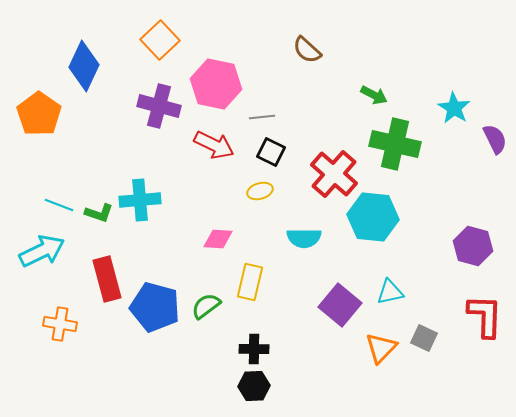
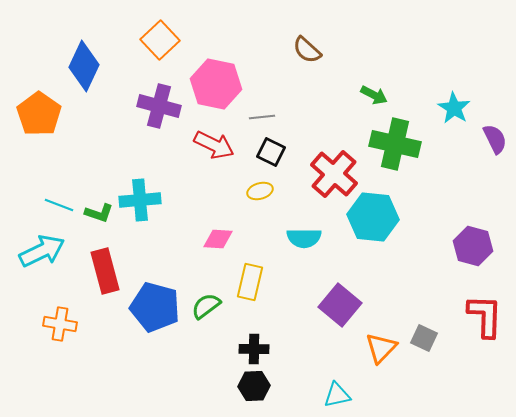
red rectangle: moved 2 px left, 8 px up
cyan triangle: moved 53 px left, 103 px down
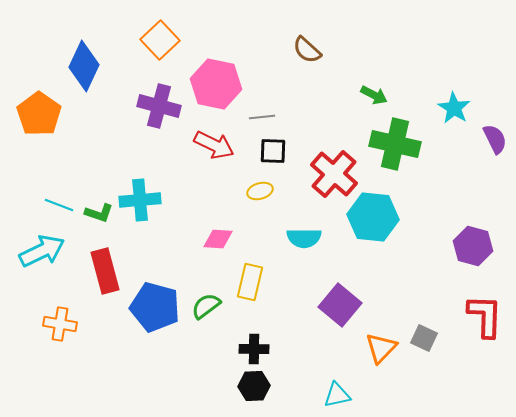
black square: moved 2 px right, 1 px up; rotated 24 degrees counterclockwise
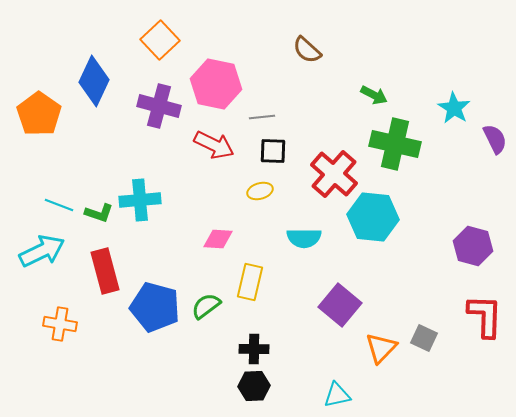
blue diamond: moved 10 px right, 15 px down
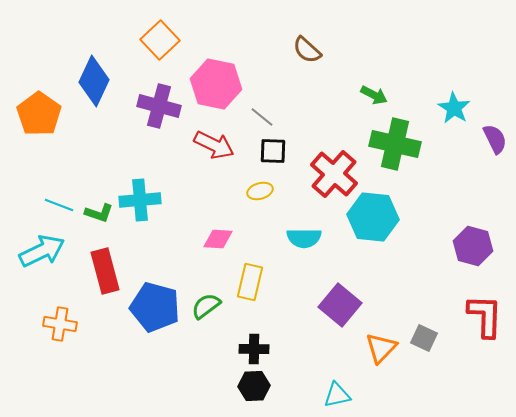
gray line: rotated 45 degrees clockwise
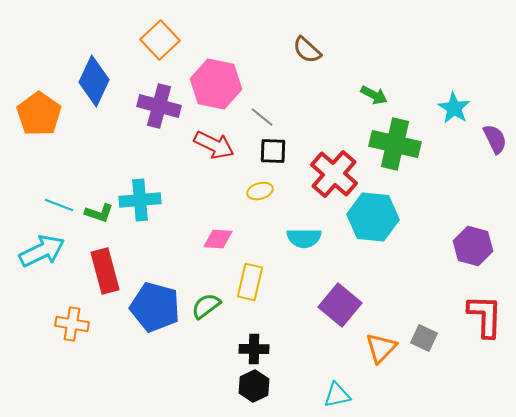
orange cross: moved 12 px right
black hexagon: rotated 24 degrees counterclockwise
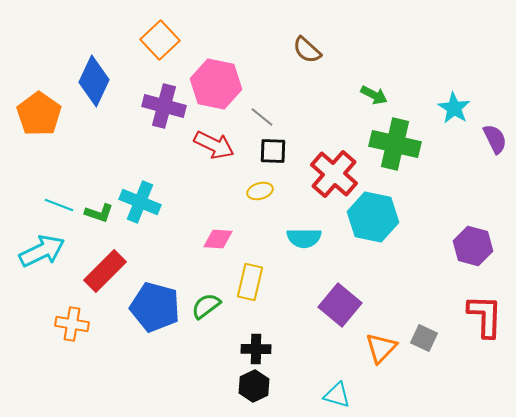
purple cross: moved 5 px right
cyan cross: moved 2 px down; rotated 27 degrees clockwise
cyan hexagon: rotated 6 degrees clockwise
red rectangle: rotated 60 degrees clockwise
black cross: moved 2 px right
cyan triangle: rotated 28 degrees clockwise
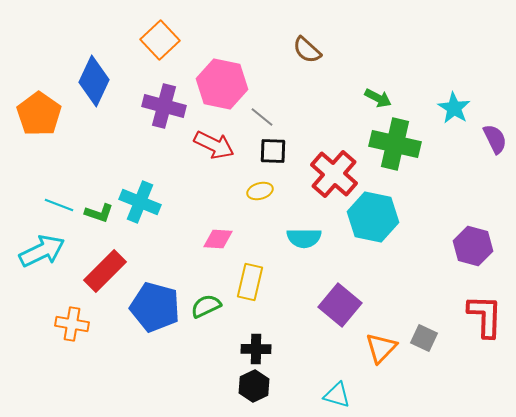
pink hexagon: moved 6 px right
green arrow: moved 4 px right, 3 px down
green semicircle: rotated 12 degrees clockwise
